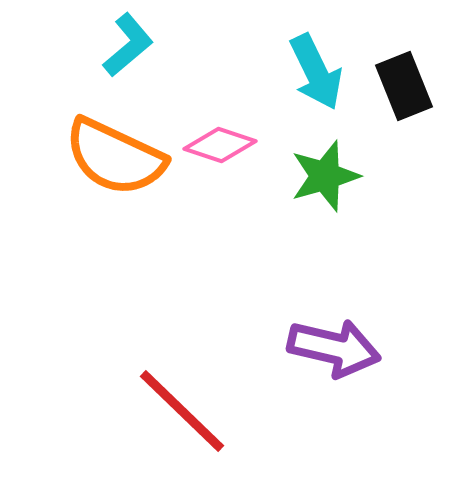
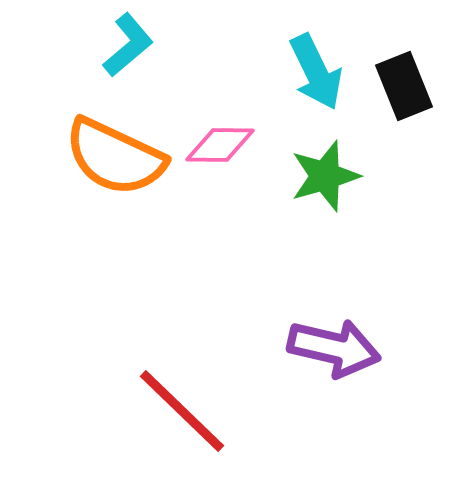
pink diamond: rotated 18 degrees counterclockwise
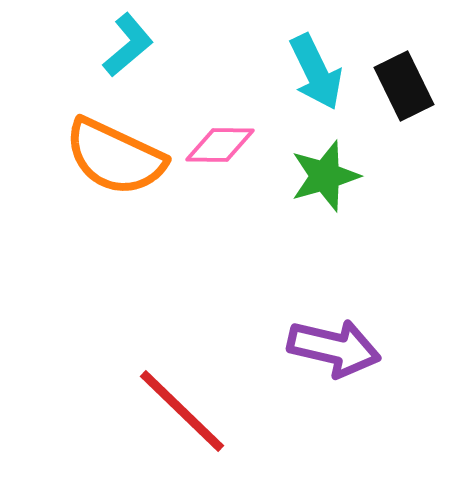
black rectangle: rotated 4 degrees counterclockwise
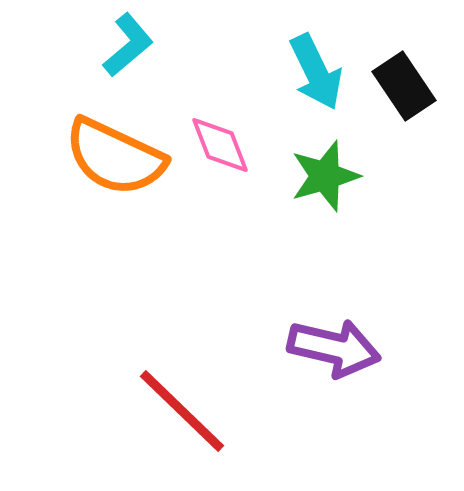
black rectangle: rotated 8 degrees counterclockwise
pink diamond: rotated 68 degrees clockwise
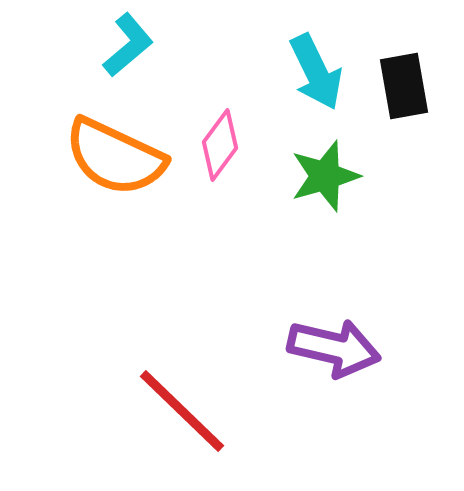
black rectangle: rotated 24 degrees clockwise
pink diamond: rotated 58 degrees clockwise
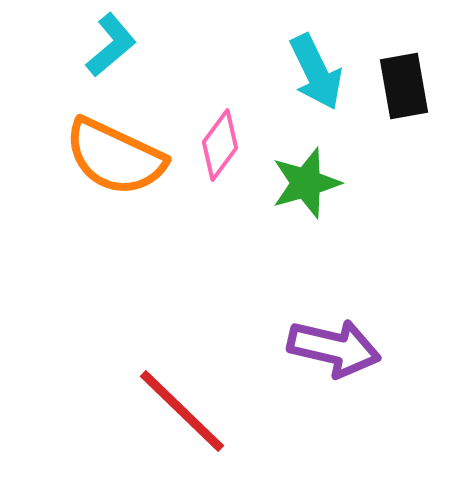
cyan L-shape: moved 17 px left
green star: moved 19 px left, 7 px down
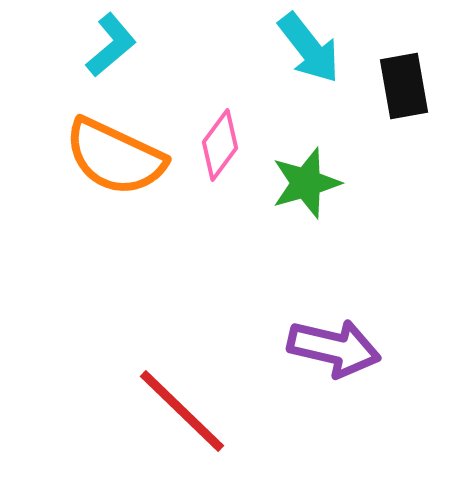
cyan arrow: moved 7 px left, 24 px up; rotated 12 degrees counterclockwise
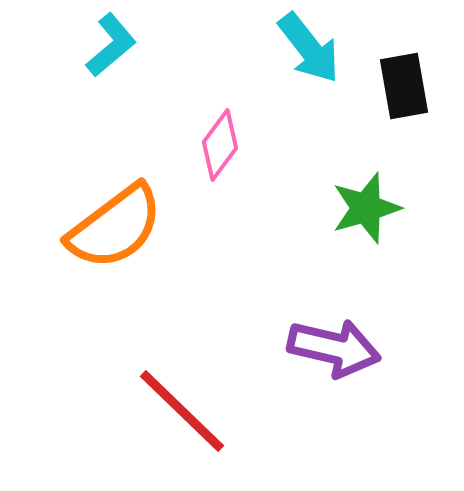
orange semicircle: moved 70 px down; rotated 62 degrees counterclockwise
green star: moved 60 px right, 25 px down
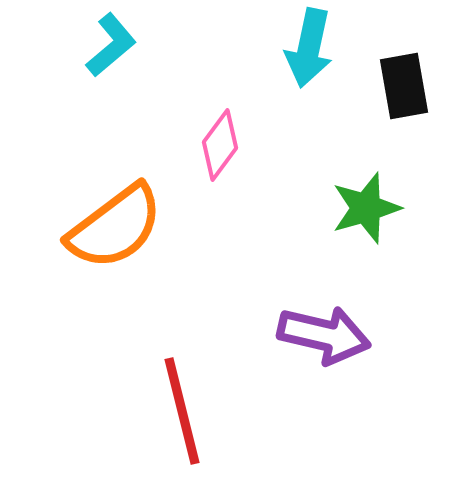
cyan arrow: rotated 50 degrees clockwise
purple arrow: moved 10 px left, 13 px up
red line: rotated 32 degrees clockwise
